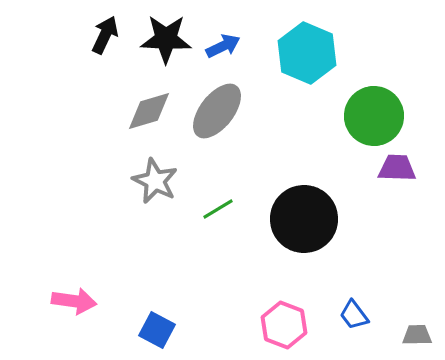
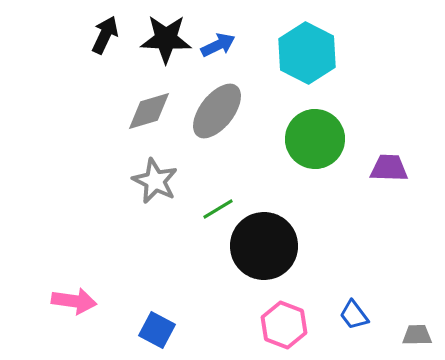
blue arrow: moved 5 px left, 1 px up
cyan hexagon: rotated 4 degrees clockwise
green circle: moved 59 px left, 23 px down
purple trapezoid: moved 8 px left
black circle: moved 40 px left, 27 px down
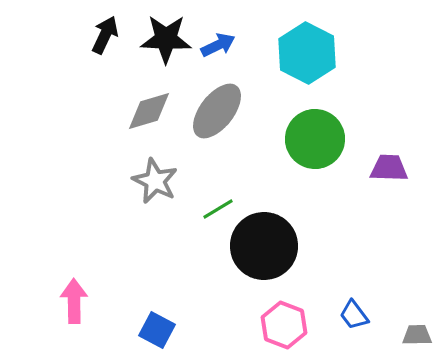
pink arrow: rotated 99 degrees counterclockwise
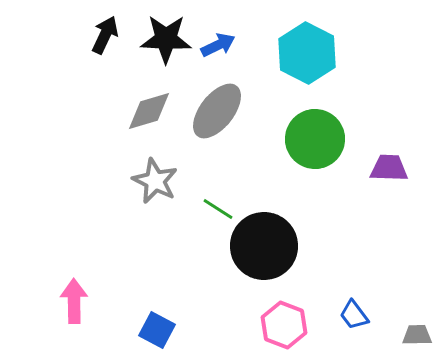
green line: rotated 64 degrees clockwise
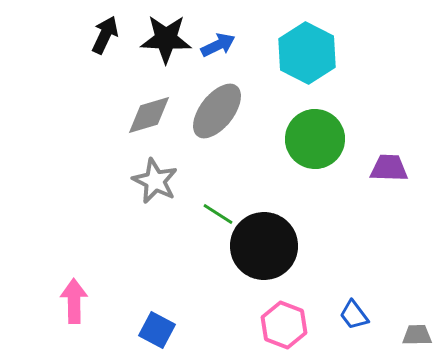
gray diamond: moved 4 px down
green line: moved 5 px down
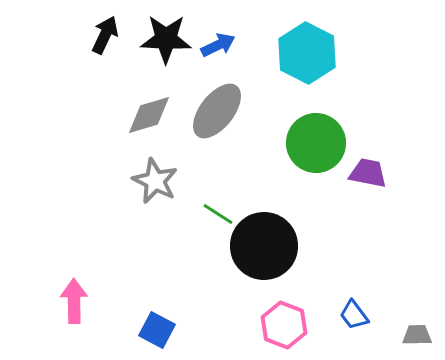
green circle: moved 1 px right, 4 px down
purple trapezoid: moved 21 px left, 5 px down; rotated 9 degrees clockwise
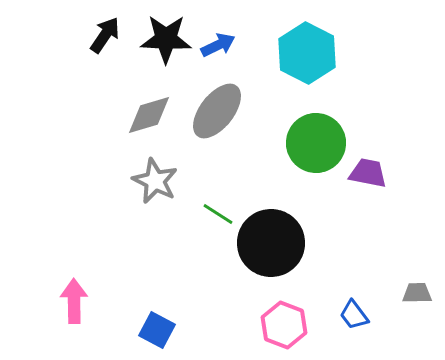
black arrow: rotated 9 degrees clockwise
black circle: moved 7 px right, 3 px up
gray trapezoid: moved 42 px up
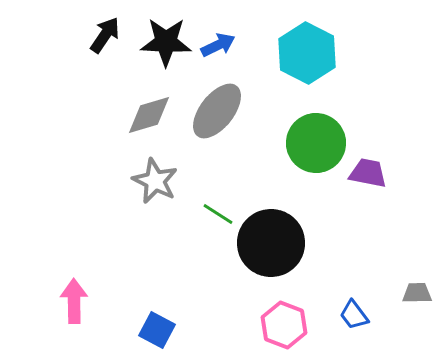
black star: moved 3 px down
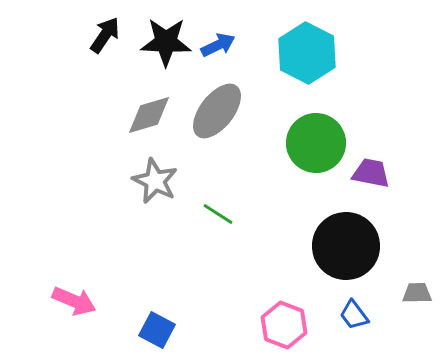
purple trapezoid: moved 3 px right
black circle: moved 75 px right, 3 px down
pink arrow: rotated 114 degrees clockwise
